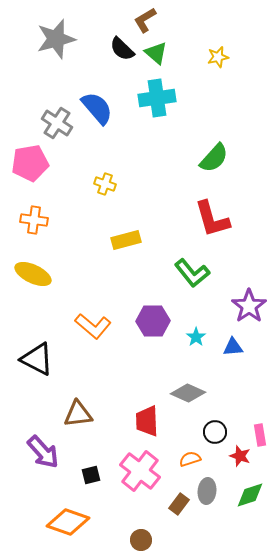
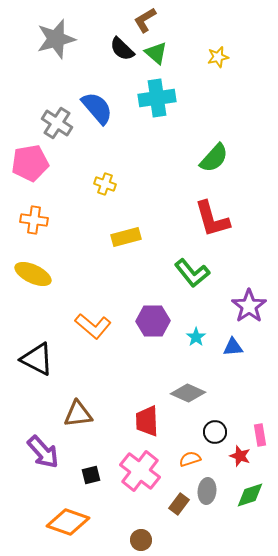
yellow rectangle: moved 3 px up
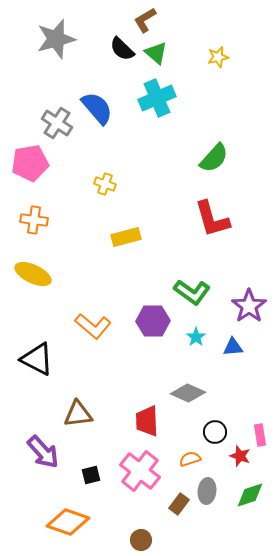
cyan cross: rotated 15 degrees counterclockwise
green L-shape: moved 19 px down; rotated 15 degrees counterclockwise
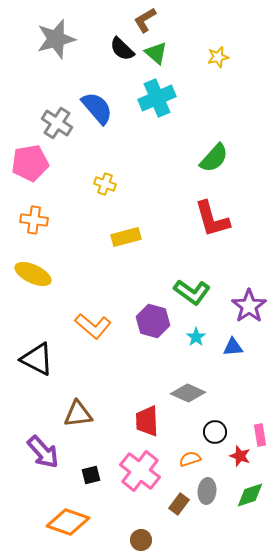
purple hexagon: rotated 16 degrees clockwise
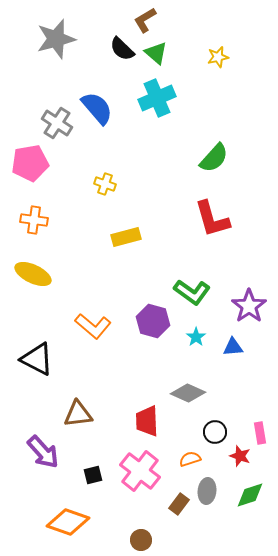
pink rectangle: moved 2 px up
black square: moved 2 px right
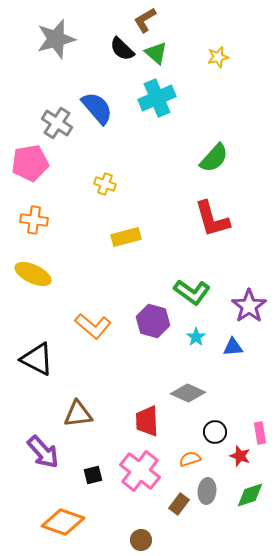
orange diamond: moved 5 px left
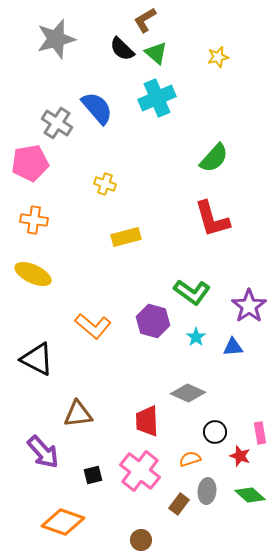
green diamond: rotated 60 degrees clockwise
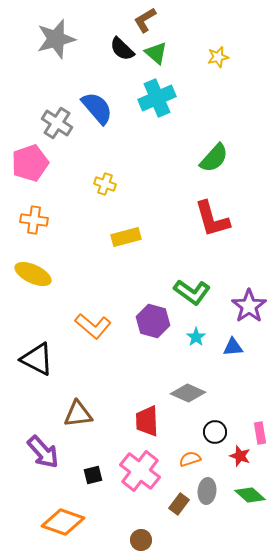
pink pentagon: rotated 9 degrees counterclockwise
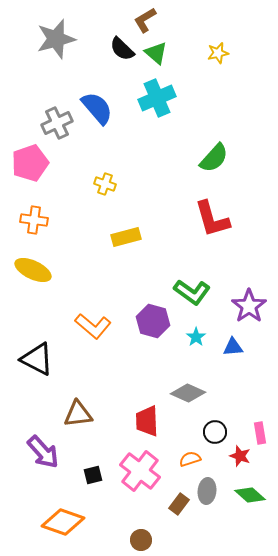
yellow star: moved 4 px up
gray cross: rotated 32 degrees clockwise
yellow ellipse: moved 4 px up
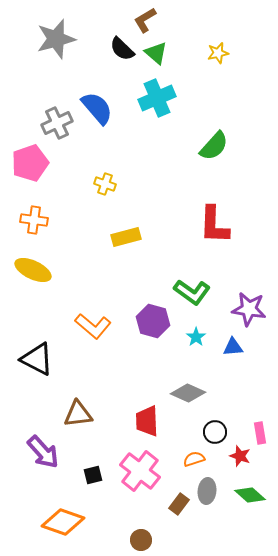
green semicircle: moved 12 px up
red L-shape: moved 2 px right, 6 px down; rotated 18 degrees clockwise
purple star: moved 3 px down; rotated 28 degrees counterclockwise
orange semicircle: moved 4 px right
